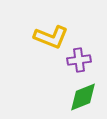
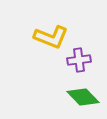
green diamond: rotated 68 degrees clockwise
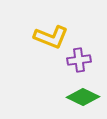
green diamond: rotated 20 degrees counterclockwise
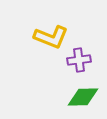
green diamond: rotated 28 degrees counterclockwise
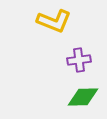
yellow L-shape: moved 3 px right, 16 px up
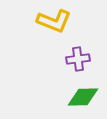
purple cross: moved 1 px left, 1 px up
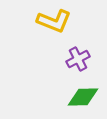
purple cross: rotated 20 degrees counterclockwise
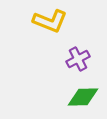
yellow L-shape: moved 4 px left
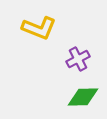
yellow L-shape: moved 11 px left, 7 px down
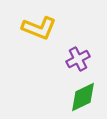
green diamond: rotated 24 degrees counterclockwise
